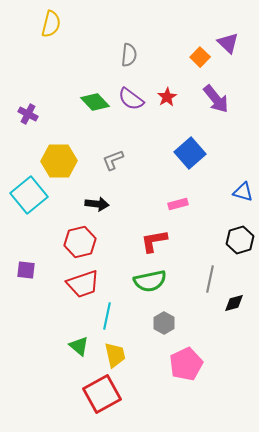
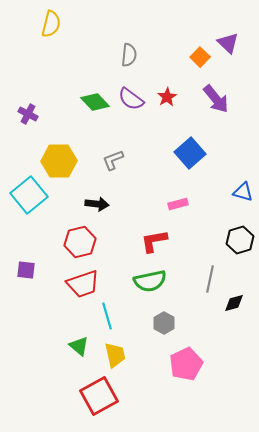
cyan line: rotated 28 degrees counterclockwise
red square: moved 3 px left, 2 px down
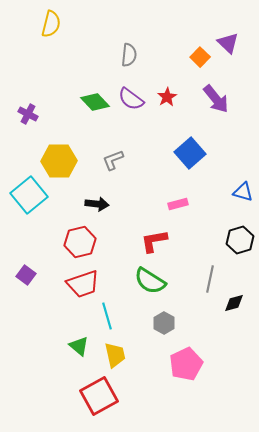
purple square: moved 5 px down; rotated 30 degrees clockwise
green semicircle: rotated 44 degrees clockwise
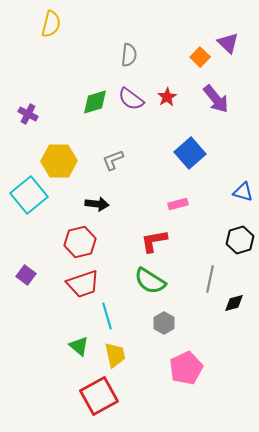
green diamond: rotated 64 degrees counterclockwise
pink pentagon: moved 4 px down
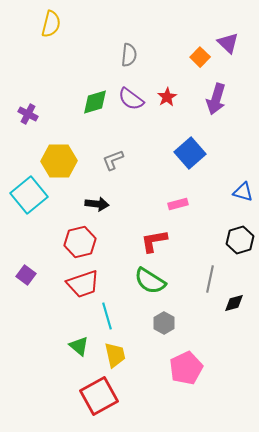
purple arrow: rotated 56 degrees clockwise
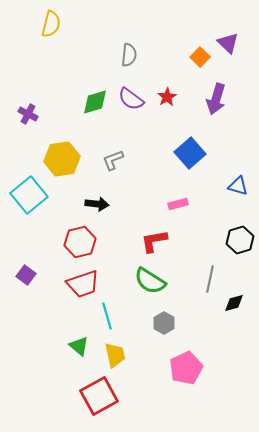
yellow hexagon: moved 3 px right, 2 px up; rotated 8 degrees counterclockwise
blue triangle: moved 5 px left, 6 px up
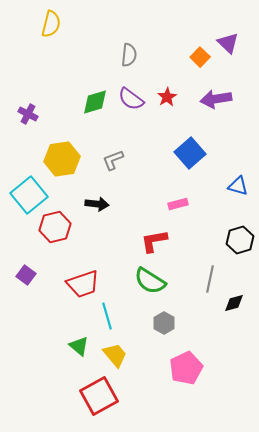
purple arrow: rotated 64 degrees clockwise
red hexagon: moved 25 px left, 15 px up
yellow trapezoid: rotated 28 degrees counterclockwise
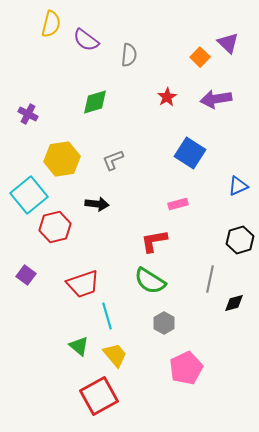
purple semicircle: moved 45 px left, 59 px up
blue square: rotated 16 degrees counterclockwise
blue triangle: rotated 40 degrees counterclockwise
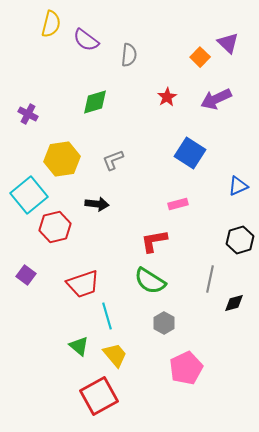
purple arrow: rotated 16 degrees counterclockwise
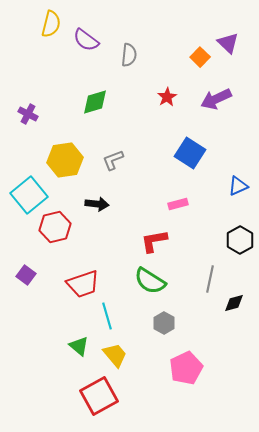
yellow hexagon: moved 3 px right, 1 px down
black hexagon: rotated 12 degrees counterclockwise
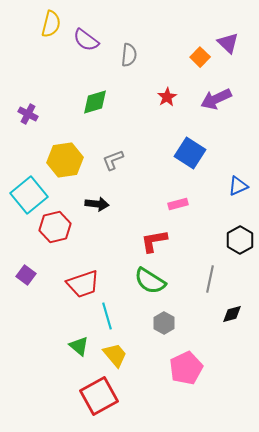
black diamond: moved 2 px left, 11 px down
